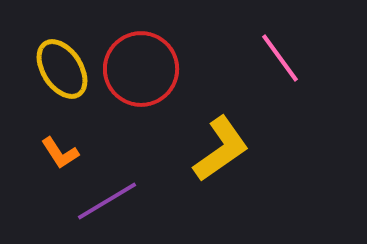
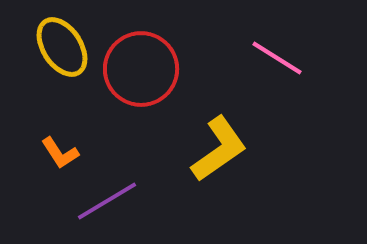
pink line: moved 3 px left; rotated 22 degrees counterclockwise
yellow ellipse: moved 22 px up
yellow L-shape: moved 2 px left
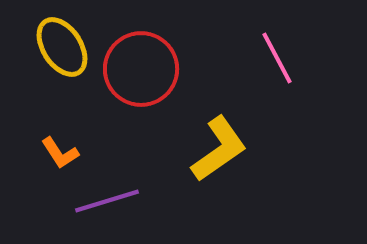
pink line: rotated 30 degrees clockwise
purple line: rotated 14 degrees clockwise
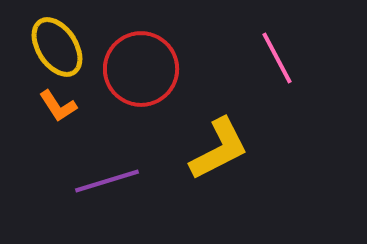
yellow ellipse: moved 5 px left
yellow L-shape: rotated 8 degrees clockwise
orange L-shape: moved 2 px left, 47 px up
purple line: moved 20 px up
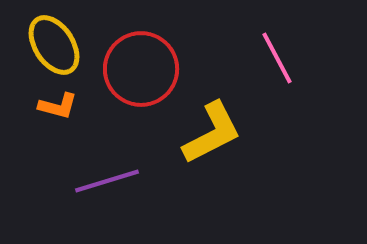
yellow ellipse: moved 3 px left, 2 px up
orange L-shape: rotated 42 degrees counterclockwise
yellow L-shape: moved 7 px left, 16 px up
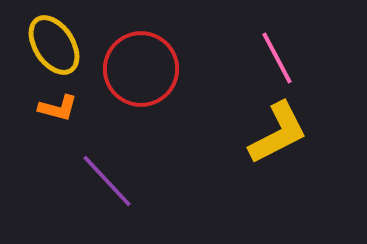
orange L-shape: moved 2 px down
yellow L-shape: moved 66 px right
purple line: rotated 64 degrees clockwise
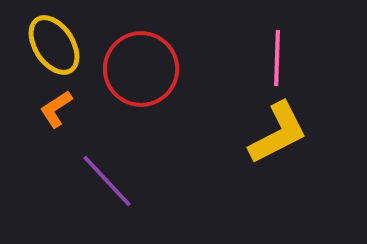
pink line: rotated 30 degrees clockwise
orange L-shape: moved 2 px left, 1 px down; rotated 132 degrees clockwise
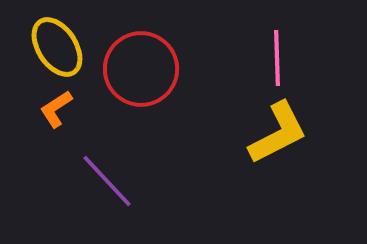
yellow ellipse: moved 3 px right, 2 px down
pink line: rotated 4 degrees counterclockwise
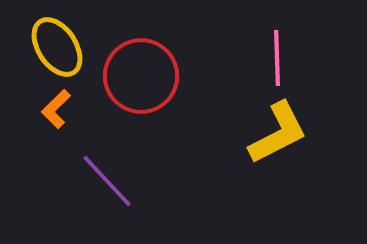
red circle: moved 7 px down
orange L-shape: rotated 12 degrees counterclockwise
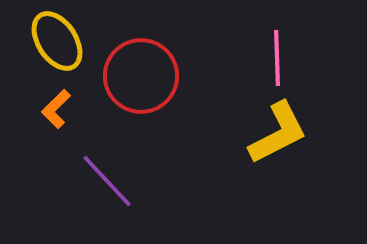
yellow ellipse: moved 6 px up
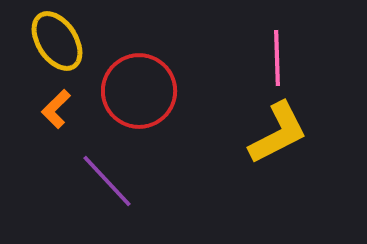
red circle: moved 2 px left, 15 px down
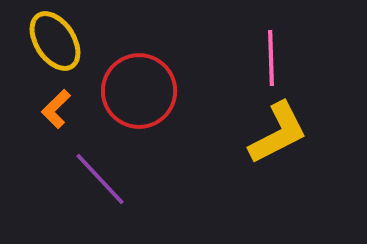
yellow ellipse: moved 2 px left
pink line: moved 6 px left
purple line: moved 7 px left, 2 px up
